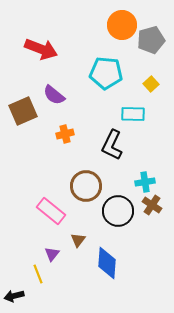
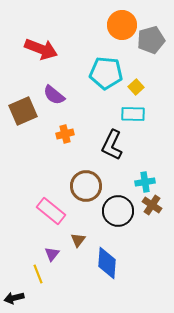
yellow square: moved 15 px left, 3 px down
black arrow: moved 2 px down
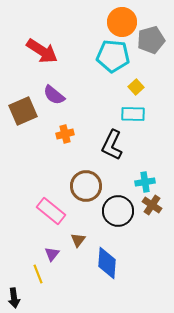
orange circle: moved 3 px up
red arrow: moved 1 px right, 2 px down; rotated 12 degrees clockwise
cyan pentagon: moved 7 px right, 17 px up
black arrow: rotated 84 degrees counterclockwise
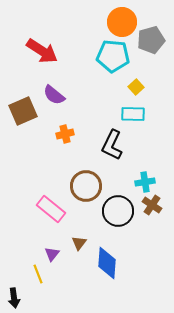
pink rectangle: moved 2 px up
brown triangle: moved 1 px right, 3 px down
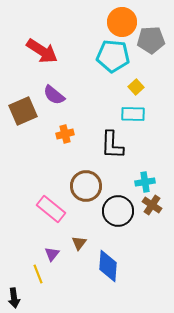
gray pentagon: rotated 12 degrees clockwise
black L-shape: rotated 24 degrees counterclockwise
blue diamond: moved 1 px right, 3 px down
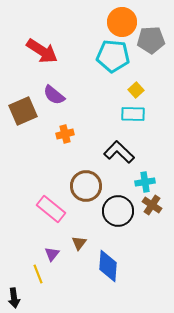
yellow square: moved 3 px down
black L-shape: moved 7 px right, 7 px down; rotated 132 degrees clockwise
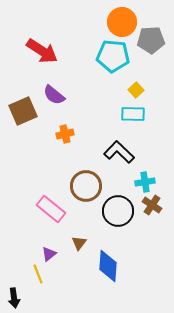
purple triangle: moved 3 px left; rotated 14 degrees clockwise
